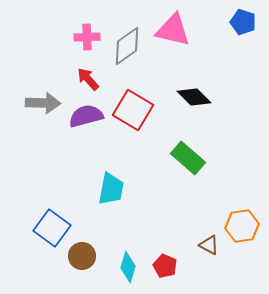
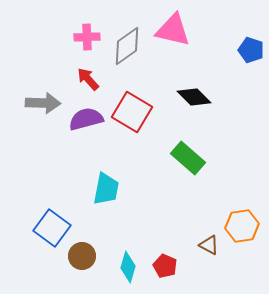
blue pentagon: moved 8 px right, 28 px down
red square: moved 1 px left, 2 px down
purple semicircle: moved 3 px down
cyan trapezoid: moved 5 px left
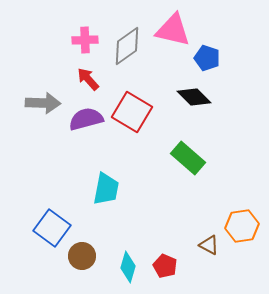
pink cross: moved 2 px left, 3 px down
blue pentagon: moved 44 px left, 8 px down
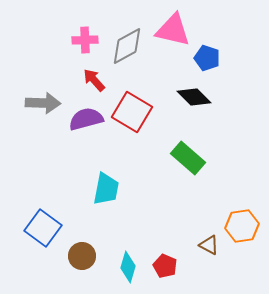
gray diamond: rotated 6 degrees clockwise
red arrow: moved 6 px right, 1 px down
blue square: moved 9 px left
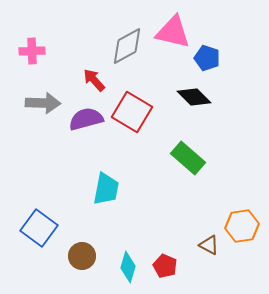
pink triangle: moved 2 px down
pink cross: moved 53 px left, 11 px down
blue square: moved 4 px left
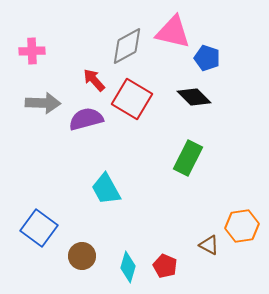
red square: moved 13 px up
green rectangle: rotated 76 degrees clockwise
cyan trapezoid: rotated 140 degrees clockwise
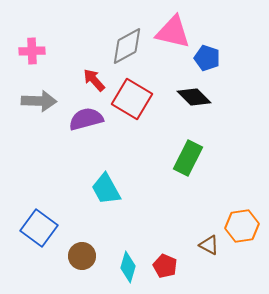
gray arrow: moved 4 px left, 2 px up
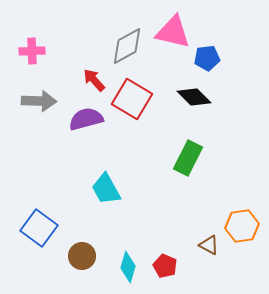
blue pentagon: rotated 25 degrees counterclockwise
